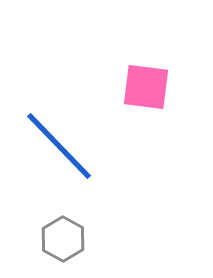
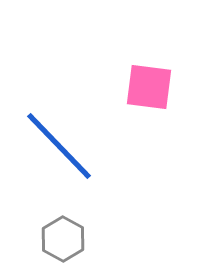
pink square: moved 3 px right
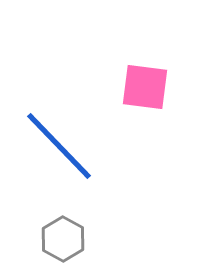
pink square: moved 4 px left
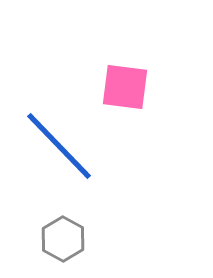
pink square: moved 20 px left
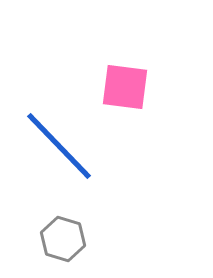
gray hexagon: rotated 12 degrees counterclockwise
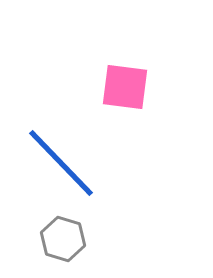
blue line: moved 2 px right, 17 px down
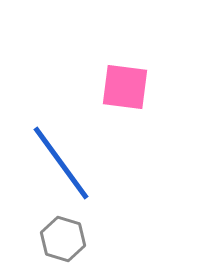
blue line: rotated 8 degrees clockwise
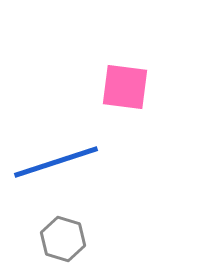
blue line: moved 5 px left, 1 px up; rotated 72 degrees counterclockwise
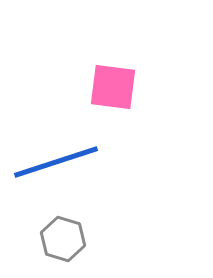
pink square: moved 12 px left
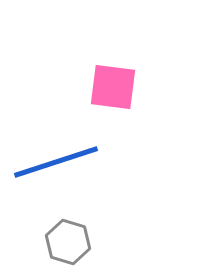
gray hexagon: moved 5 px right, 3 px down
